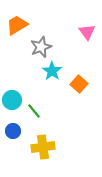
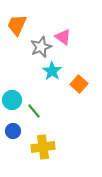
orange trapezoid: rotated 35 degrees counterclockwise
pink triangle: moved 24 px left, 5 px down; rotated 18 degrees counterclockwise
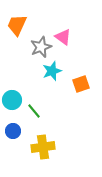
cyan star: rotated 18 degrees clockwise
orange square: moved 2 px right; rotated 30 degrees clockwise
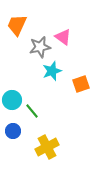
gray star: moved 1 px left; rotated 10 degrees clockwise
green line: moved 2 px left
yellow cross: moved 4 px right; rotated 20 degrees counterclockwise
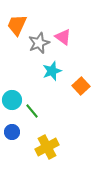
gray star: moved 1 px left, 4 px up; rotated 10 degrees counterclockwise
orange square: moved 2 px down; rotated 24 degrees counterclockwise
blue circle: moved 1 px left, 1 px down
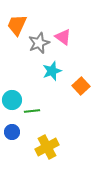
green line: rotated 56 degrees counterclockwise
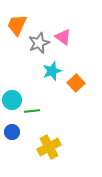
orange square: moved 5 px left, 3 px up
yellow cross: moved 2 px right
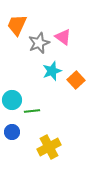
orange square: moved 3 px up
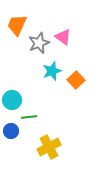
green line: moved 3 px left, 6 px down
blue circle: moved 1 px left, 1 px up
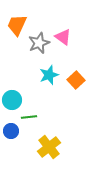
cyan star: moved 3 px left, 4 px down
yellow cross: rotated 10 degrees counterclockwise
